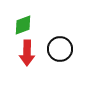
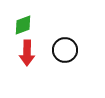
black circle: moved 5 px right, 1 px down
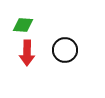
green diamond: rotated 25 degrees clockwise
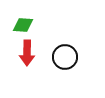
black circle: moved 7 px down
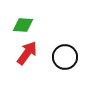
red arrow: rotated 145 degrees counterclockwise
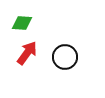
green diamond: moved 1 px left, 2 px up
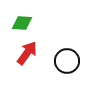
black circle: moved 2 px right, 4 px down
